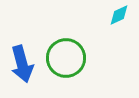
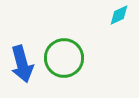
green circle: moved 2 px left
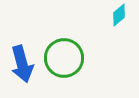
cyan diamond: rotated 15 degrees counterclockwise
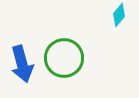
cyan diamond: rotated 10 degrees counterclockwise
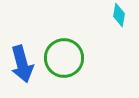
cyan diamond: rotated 30 degrees counterclockwise
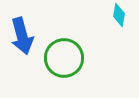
blue arrow: moved 28 px up
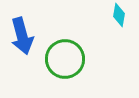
green circle: moved 1 px right, 1 px down
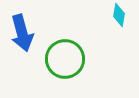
blue arrow: moved 3 px up
